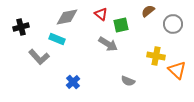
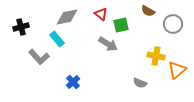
brown semicircle: rotated 112 degrees counterclockwise
cyan rectangle: rotated 28 degrees clockwise
orange triangle: rotated 36 degrees clockwise
gray semicircle: moved 12 px right, 2 px down
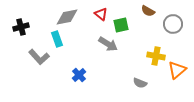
cyan rectangle: rotated 21 degrees clockwise
blue cross: moved 6 px right, 7 px up
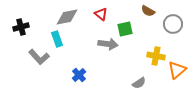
green square: moved 4 px right, 4 px down
gray arrow: rotated 24 degrees counterclockwise
gray semicircle: moved 1 px left; rotated 56 degrees counterclockwise
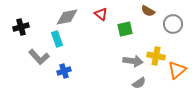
gray arrow: moved 25 px right, 17 px down
blue cross: moved 15 px left, 4 px up; rotated 24 degrees clockwise
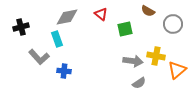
blue cross: rotated 24 degrees clockwise
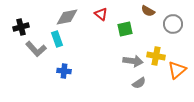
gray L-shape: moved 3 px left, 8 px up
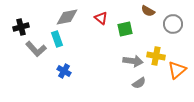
red triangle: moved 4 px down
blue cross: rotated 24 degrees clockwise
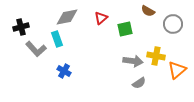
red triangle: rotated 40 degrees clockwise
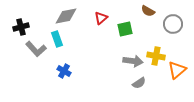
gray diamond: moved 1 px left, 1 px up
